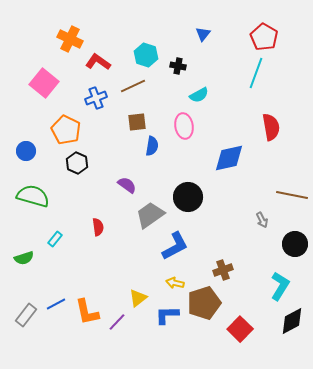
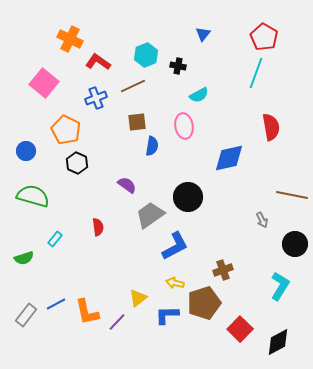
cyan hexagon at (146, 55): rotated 20 degrees clockwise
black diamond at (292, 321): moved 14 px left, 21 px down
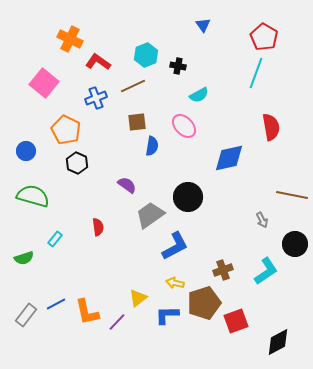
blue triangle at (203, 34): moved 9 px up; rotated 14 degrees counterclockwise
pink ellipse at (184, 126): rotated 35 degrees counterclockwise
cyan L-shape at (280, 286): moved 14 px left, 15 px up; rotated 24 degrees clockwise
red square at (240, 329): moved 4 px left, 8 px up; rotated 25 degrees clockwise
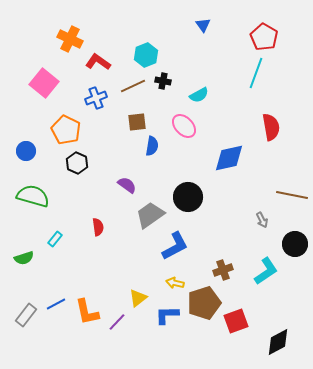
black cross at (178, 66): moved 15 px left, 15 px down
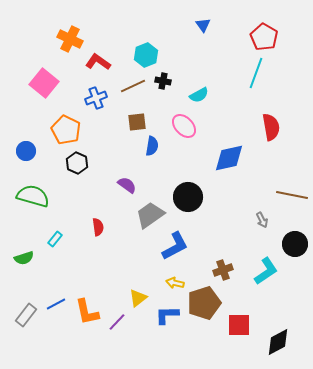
red square at (236, 321): moved 3 px right, 4 px down; rotated 20 degrees clockwise
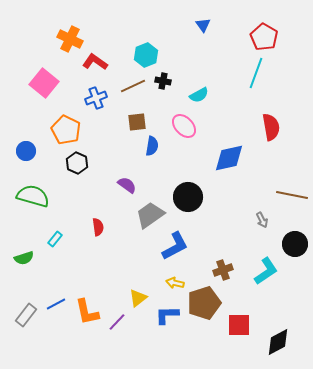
red L-shape at (98, 62): moved 3 px left
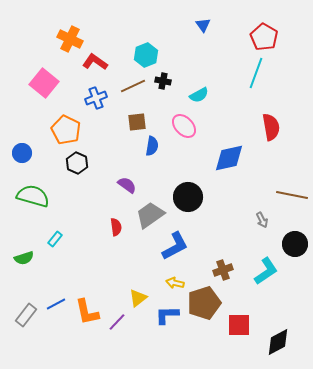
blue circle at (26, 151): moved 4 px left, 2 px down
red semicircle at (98, 227): moved 18 px right
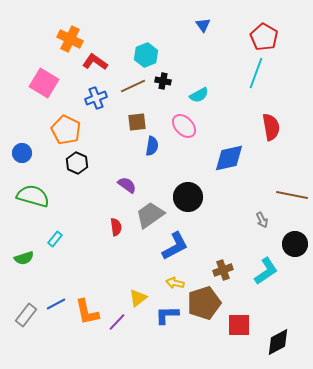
pink square at (44, 83): rotated 8 degrees counterclockwise
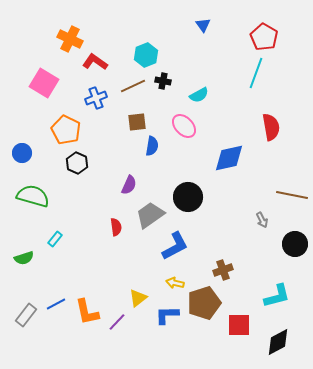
purple semicircle at (127, 185): moved 2 px right; rotated 78 degrees clockwise
cyan L-shape at (266, 271): moved 11 px right, 25 px down; rotated 20 degrees clockwise
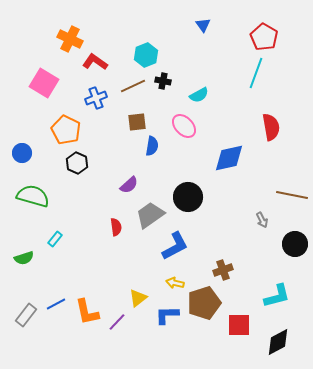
purple semicircle at (129, 185): rotated 24 degrees clockwise
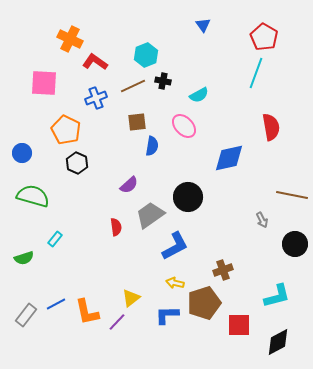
pink square at (44, 83): rotated 28 degrees counterclockwise
yellow triangle at (138, 298): moved 7 px left
